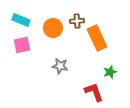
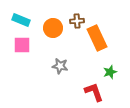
pink square: rotated 12 degrees clockwise
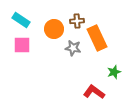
cyan rectangle: rotated 12 degrees clockwise
orange circle: moved 1 px right, 1 px down
gray star: moved 13 px right, 18 px up
green star: moved 4 px right
red L-shape: rotated 35 degrees counterclockwise
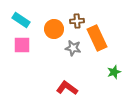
red L-shape: moved 27 px left, 4 px up
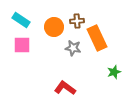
orange circle: moved 2 px up
red L-shape: moved 2 px left
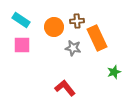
red L-shape: rotated 15 degrees clockwise
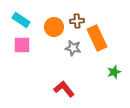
red L-shape: moved 1 px left, 1 px down
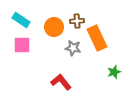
red L-shape: moved 3 px left, 7 px up
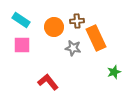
orange rectangle: moved 1 px left
red L-shape: moved 13 px left
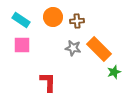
orange circle: moved 1 px left, 10 px up
orange rectangle: moved 3 px right, 11 px down; rotated 20 degrees counterclockwise
red L-shape: rotated 40 degrees clockwise
